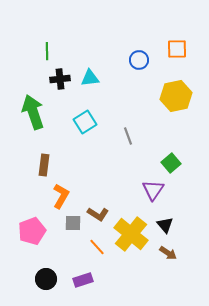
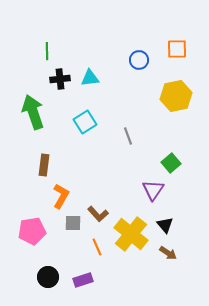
brown L-shape: rotated 15 degrees clockwise
pink pentagon: rotated 12 degrees clockwise
orange line: rotated 18 degrees clockwise
black circle: moved 2 px right, 2 px up
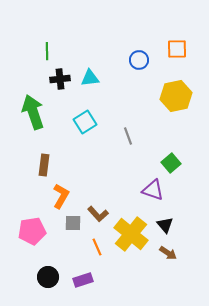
purple triangle: rotated 45 degrees counterclockwise
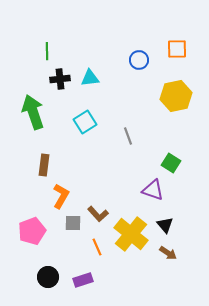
green square: rotated 18 degrees counterclockwise
pink pentagon: rotated 12 degrees counterclockwise
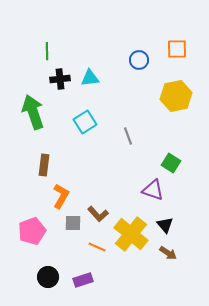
orange line: rotated 42 degrees counterclockwise
